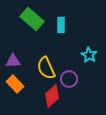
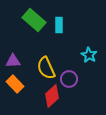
green rectangle: moved 2 px right, 1 px down
cyan rectangle: moved 2 px left
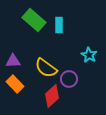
yellow semicircle: rotated 30 degrees counterclockwise
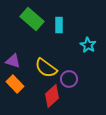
green rectangle: moved 2 px left, 1 px up
cyan star: moved 1 px left, 10 px up
purple triangle: rotated 21 degrees clockwise
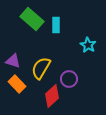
cyan rectangle: moved 3 px left
yellow semicircle: moved 5 px left; rotated 85 degrees clockwise
orange rectangle: moved 2 px right
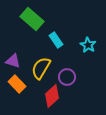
cyan rectangle: moved 15 px down; rotated 35 degrees counterclockwise
purple circle: moved 2 px left, 2 px up
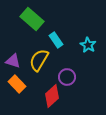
yellow semicircle: moved 2 px left, 8 px up
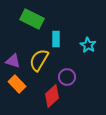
green rectangle: rotated 15 degrees counterclockwise
cyan rectangle: moved 1 px up; rotated 35 degrees clockwise
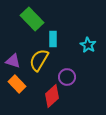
green rectangle: rotated 20 degrees clockwise
cyan rectangle: moved 3 px left
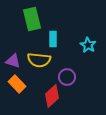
green rectangle: rotated 30 degrees clockwise
yellow semicircle: rotated 115 degrees counterclockwise
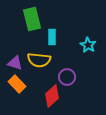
cyan rectangle: moved 1 px left, 2 px up
purple triangle: moved 2 px right, 2 px down
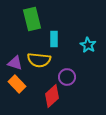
cyan rectangle: moved 2 px right, 2 px down
